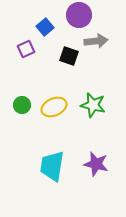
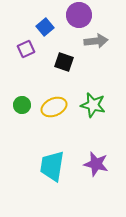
black square: moved 5 px left, 6 px down
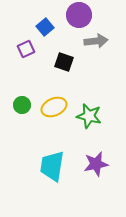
green star: moved 4 px left, 11 px down
purple star: rotated 25 degrees counterclockwise
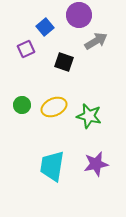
gray arrow: rotated 25 degrees counterclockwise
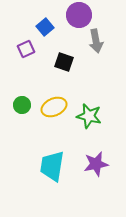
gray arrow: rotated 110 degrees clockwise
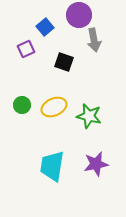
gray arrow: moved 2 px left, 1 px up
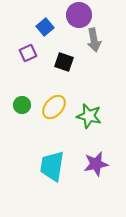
purple square: moved 2 px right, 4 px down
yellow ellipse: rotated 25 degrees counterclockwise
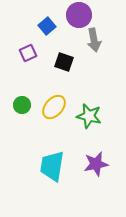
blue square: moved 2 px right, 1 px up
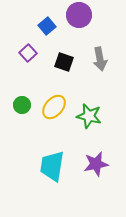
gray arrow: moved 6 px right, 19 px down
purple square: rotated 18 degrees counterclockwise
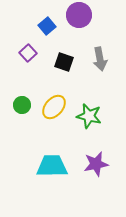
cyan trapezoid: rotated 80 degrees clockwise
